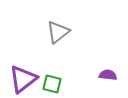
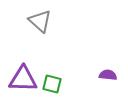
gray triangle: moved 18 px left, 11 px up; rotated 40 degrees counterclockwise
purple triangle: rotated 40 degrees clockwise
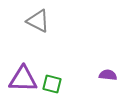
gray triangle: moved 2 px left; rotated 15 degrees counterclockwise
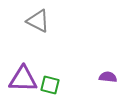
purple semicircle: moved 2 px down
green square: moved 2 px left, 1 px down
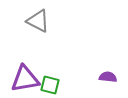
purple triangle: moved 2 px right; rotated 12 degrees counterclockwise
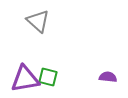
gray triangle: rotated 15 degrees clockwise
green square: moved 2 px left, 8 px up
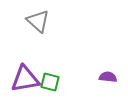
green square: moved 2 px right, 5 px down
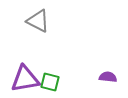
gray triangle: rotated 15 degrees counterclockwise
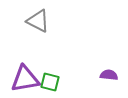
purple semicircle: moved 1 px right, 2 px up
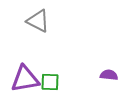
green square: rotated 12 degrees counterclockwise
